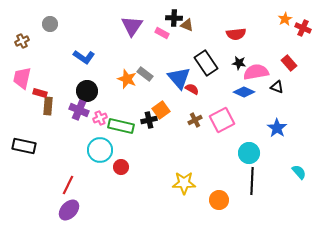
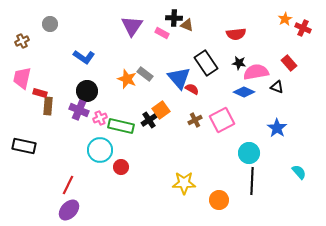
black cross at (149, 120): rotated 21 degrees counterclockwise
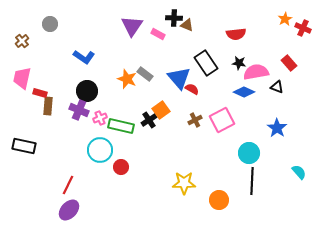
pink rectangle at (162, 33): moved 4 px left, 1 px down
brown cross at (22, 41): rotated 16 degrees counterclockwise
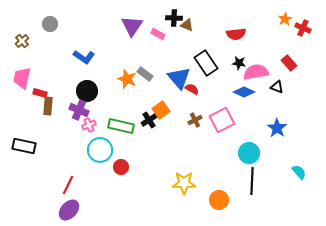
pink cross at (100, 118): moved 11 px left, 7 px down
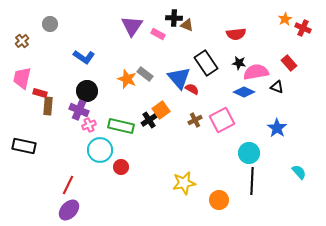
yellow star at (184, 183): rotated 10 degrees counterclockwise
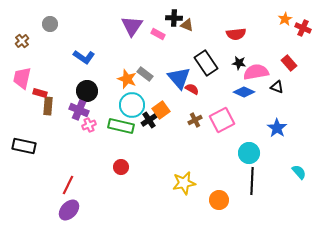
cyan circle at (100, 150): moved 32 px right, 45 px up
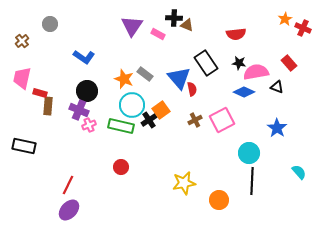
orange star at (127, 79): moved 3 px left
red semicircle at (192, 89): rotated 48 degrees clockwise
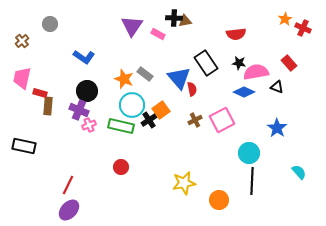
brown triangle at (187, 25): moved 2 px left, 4 px up; rotated 32 degrees counterclockwise
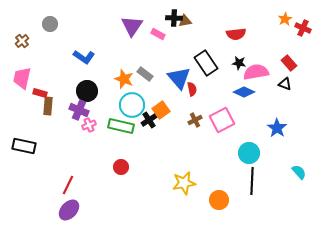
black triangle at (277, 87): moved 8 px right, 3 px up
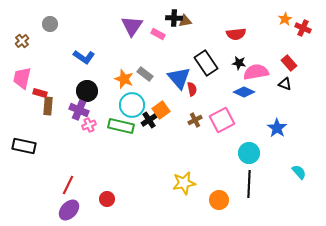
red circle at (121, 167): moved 14 px left, 32 px down
black line at (252, 181): moved 3 px left, 3 px down
